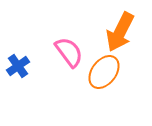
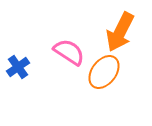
pink semicircle: rotated 20 degrees counterclockwise
blue cross: moved 1 px down
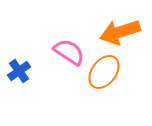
orange arrow: rotated 45 degrees clockwise
blue cross: moved 1 px right, 4 px down
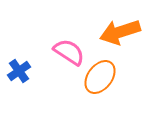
orange ellipse: moved 4 px left, 5 px down
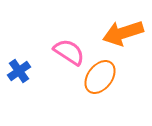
orange arrow: moved 3 px right, 1 px down
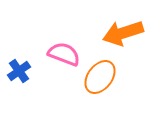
pink semicircle: moved 5 px left, 2 px down; rotated 12 degrees counterclockwise
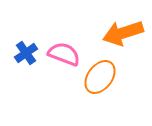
blue cross: moved 7 px right, 18 px up
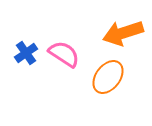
pink semicircle: rotated 12 degrees clockwise
orange ellipse: moved 8 px right
